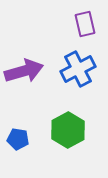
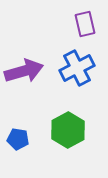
blue cross: moved 1 px left, 1 px up
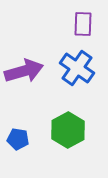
purple rectangle: moved 2 px left; rotated 15 degrees clockwise
blue cross: rotated 28 degrees counterclockwise
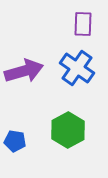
blue pentagon: moved 3 px left, 2 px down
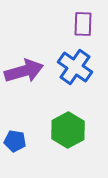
blue cross: moved 2 px left, 1 px up
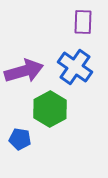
purple rectangle: moved 2 px up
green hexagon: moved 18 px left, 21 px up
blue pentagon: moved 5 px right, 2 px up
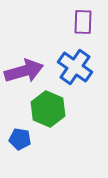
green hexagon: moved 2 px left; rotated 8 degrees counterclockwise
